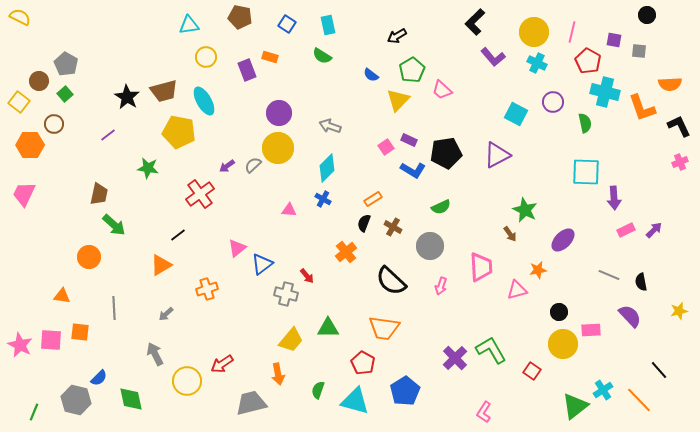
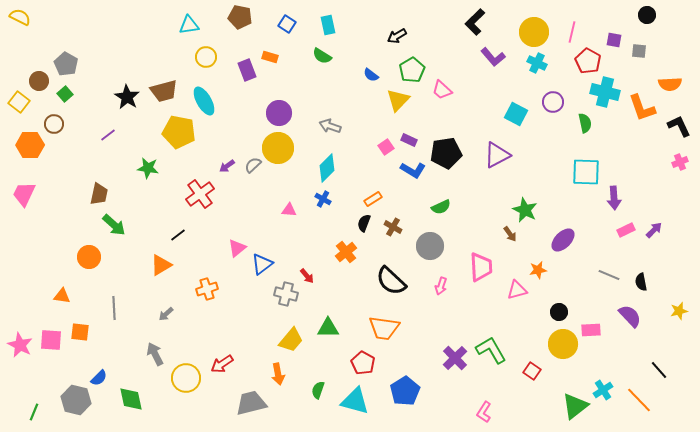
yellow circle at (187, 381): moved 1 px left, 3 px up
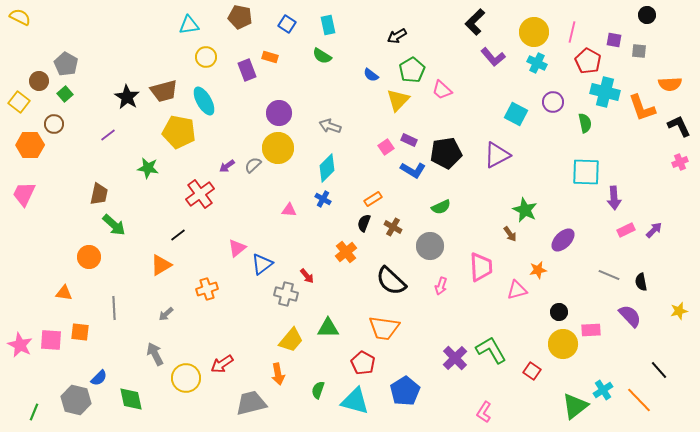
orange triangle at (62, 296): moved 2 px right, 3 px up
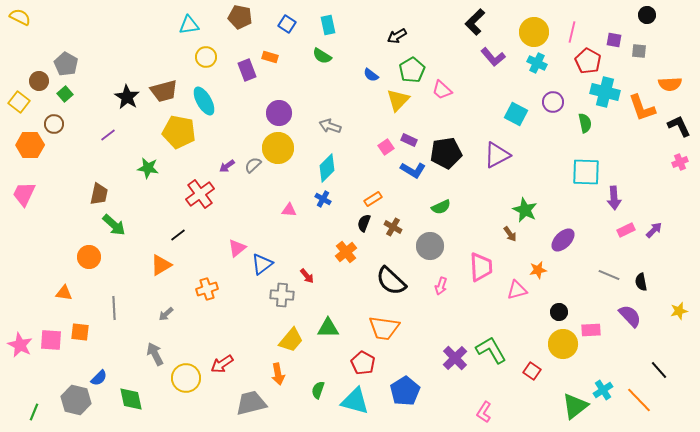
gray cross at (286, 294): moved 4 px left, 1 px down; rotated 10 degrees counterclockwise
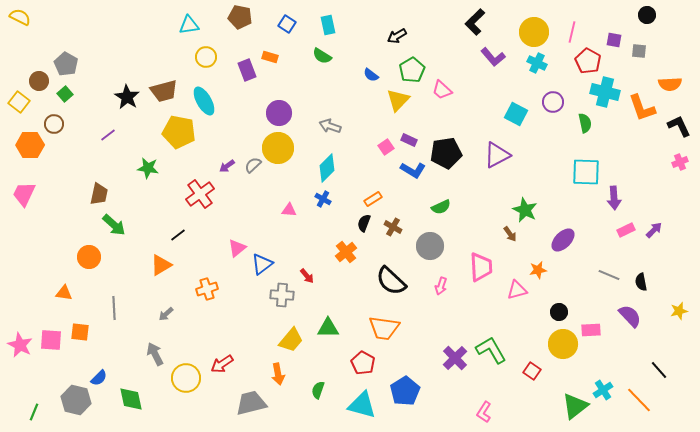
cyan triangle at (355, 401): moved 7 px right, 4 px down
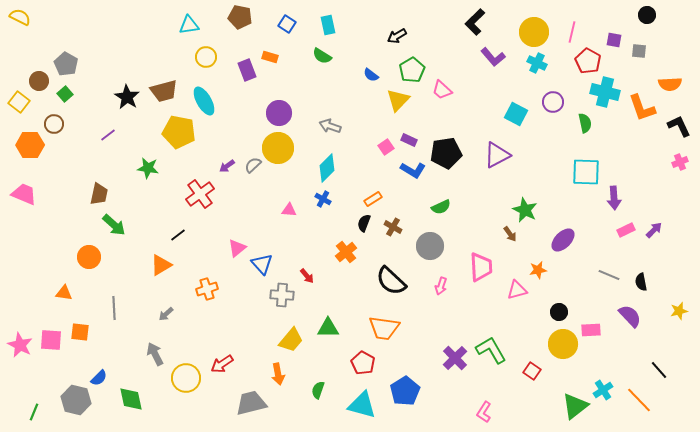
pink trapezoid at (24, 194): rotated 88 degrees clockwise
blue triangle at (262, 264): rotated 35 degrees counterclockwise
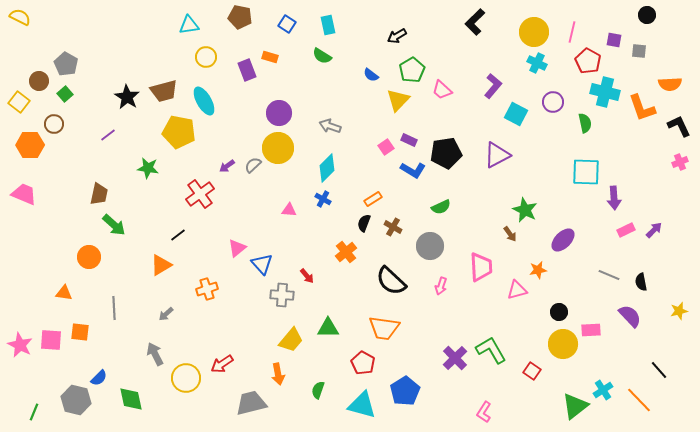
purple L-shape at (493, 57): moved 29 px down; rotated 100 degrees counterclockwise
